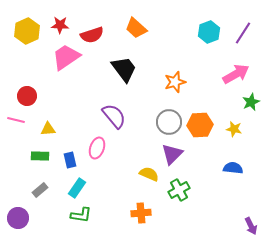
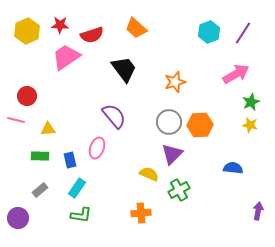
yellow star: moved 16 px right, 4 px up
purple arrow: moved 7 px right, 15 px up; rotated 144 degrees counterclockwise
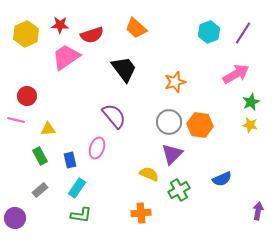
yellow hexagon: moved 1 px left, 3 px down
orange hexagon: rotated 10 degrees clockwise
green rectangle: rotated 60 degrees clockwise
blue semicircle: moved 11 px left, 11 px down; rotated 150 degrees clockwise
purple circle: moved 3 px left
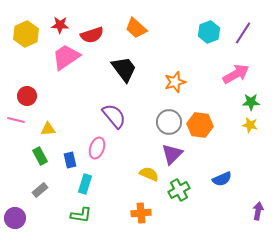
green star: rotated 24 degrees clockwise
cyan rectangle: moved 8 px right, 4 px up; rotated 18 degrees counterclockwise
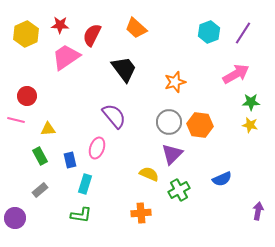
red semicircle: rotated 135 degrees clockwise
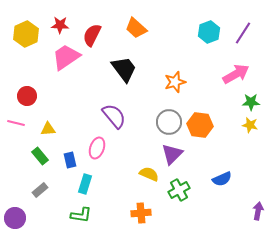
pink line: moved 3 px down
green rectangle: rotated 12 degrees counterclockwise
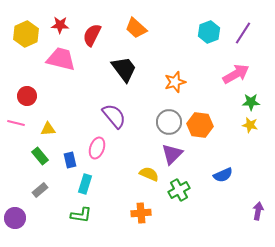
pink trapezoid: moved 5 px left, 2 px down; rotated 48 degrees clockwise
blue semicircle: moved 1 px right, 4 px up
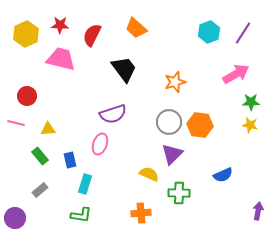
purple semicircle: moved 1 px left, 2 px up; rotated 112 degrees clockwise
pink ellipse: moved 3 px right, 4 px up
green cross: moved 3 px down; rotated 30 degrees clockwise
